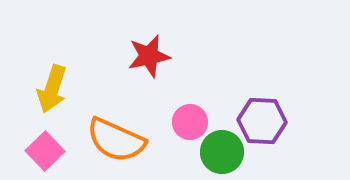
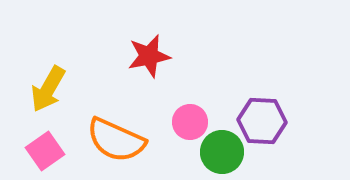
yellow arrow: moved 4 px left; rotated 12 degrees clockwise
pink square: rotated 9 degrees clockwise
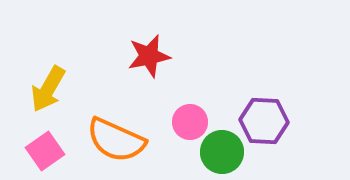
purple hexagon: moved 2 px right
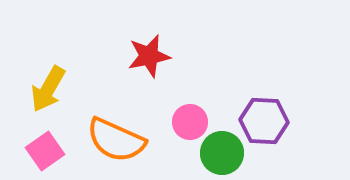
green circle: moved 1 px down
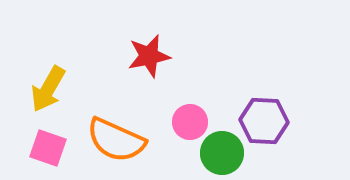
pink square: moved 3 px right, 3 px up; rotated 36 degrees counterclockwise
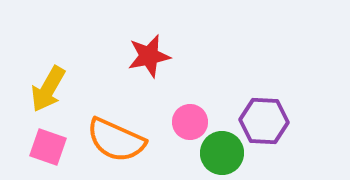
pink square: moved 1 px up
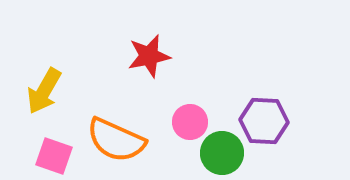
yellow arrow: moved 4 px left, 2 px down
pink square: moved 6 px right, 9 px down
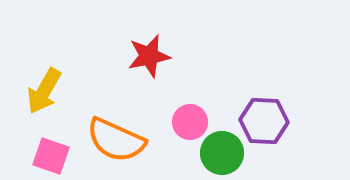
pink square: moved 3 px left
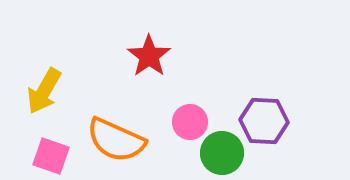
red star: rotated 24 degrees counterclockwise
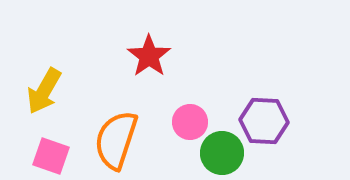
orange semicircle: rotated 84 degrees clockwise
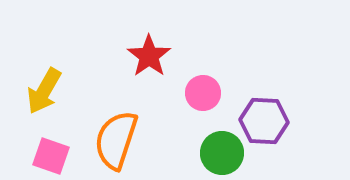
pink circle: moved 13 px right, 29 px up
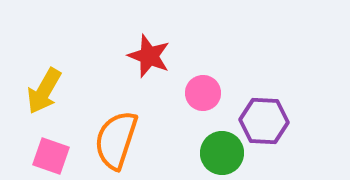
red star: rotated 15 degrees counterclockwise
